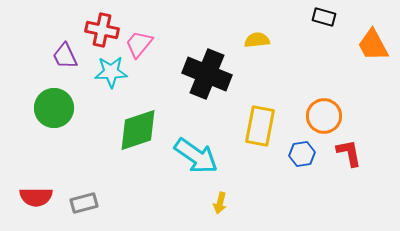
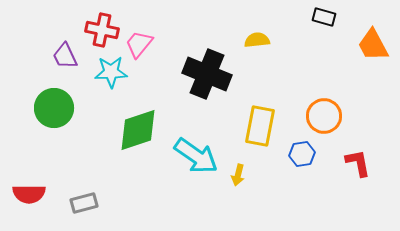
red L-shape: moved 9 px right, 10 px down
red semicircle: moved 7 px left, 3 px up
yellow arrow: moved 18 px right, 28 px up
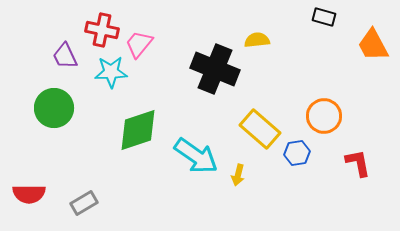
black cross: moved 8 px right, 5 px up
yellow rectangle: moved 3 px down; rotated 60 degrees counterclockwise
blue hexagon: moved 5 px left, 1 px up
gray rectangle: rotated 16 degrees counterclockwise
